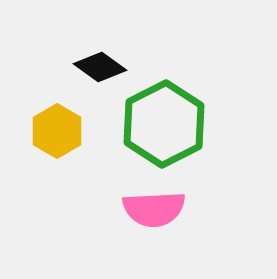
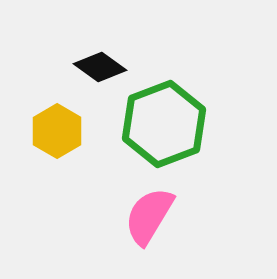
green hexagon: rotated 6 degrees clockwise
pink semicircle: moved 5 px left, 7 px down; rotated 124 degrees clockwise
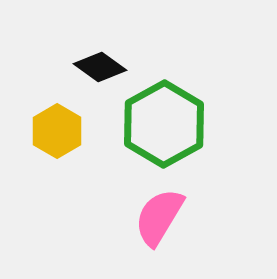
green hexagon: rotated 8 degrees counterclockwise
pink semicircle: moved 10 px right, 1 px down
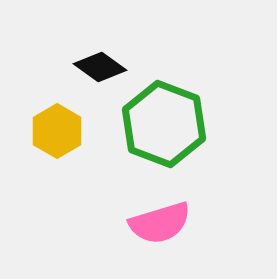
green hexagon: rotated 10 degrees counterclockwise
pink semicircle: moved 1 px right, 6 px down; rotated 138 degrees counterclockwise
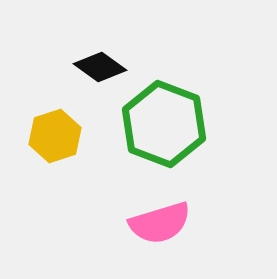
yellow hexagon: moved 2 px left, 5 px down; rotated 12 degrees clockwise
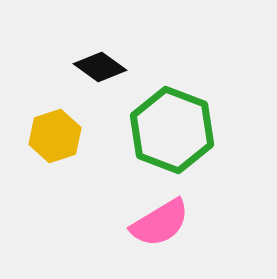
green hexagon: moved 8 px right, 6 px down
pink semicircle: rotated 14 degrees counterclockwise
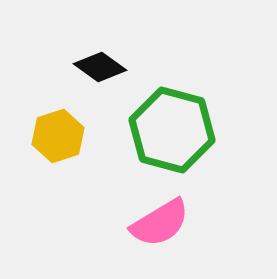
green hexagon: rotated 6 degrees counterclockwise
yellow hexagon: moved 3 px right
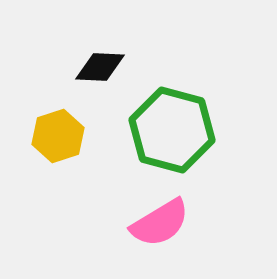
black diamond: rotated 33 degrees counterclockwise
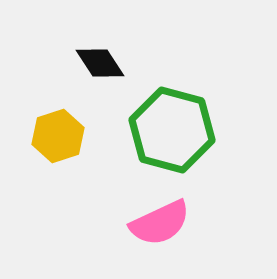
black diamond: moved 4 px up; rotated 54 degrees clockwise
pink semicircle: rotated 6 degrees clockwise
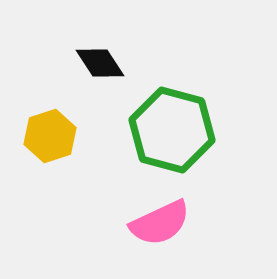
yellow hexagon: moved 8 px left
